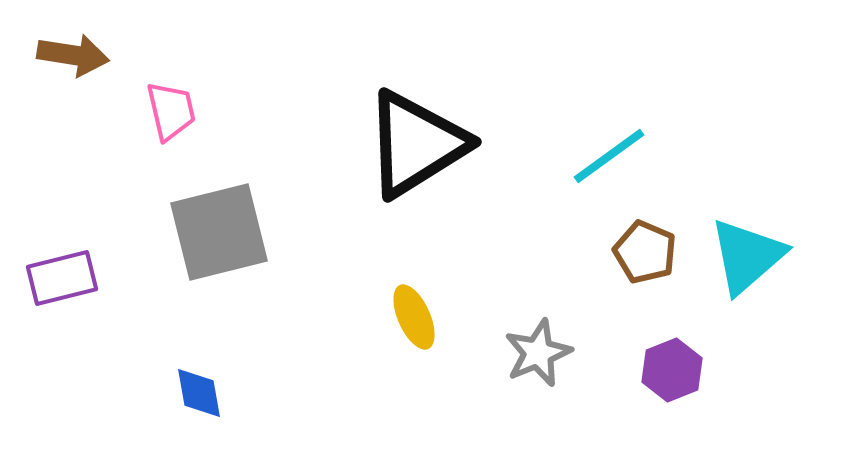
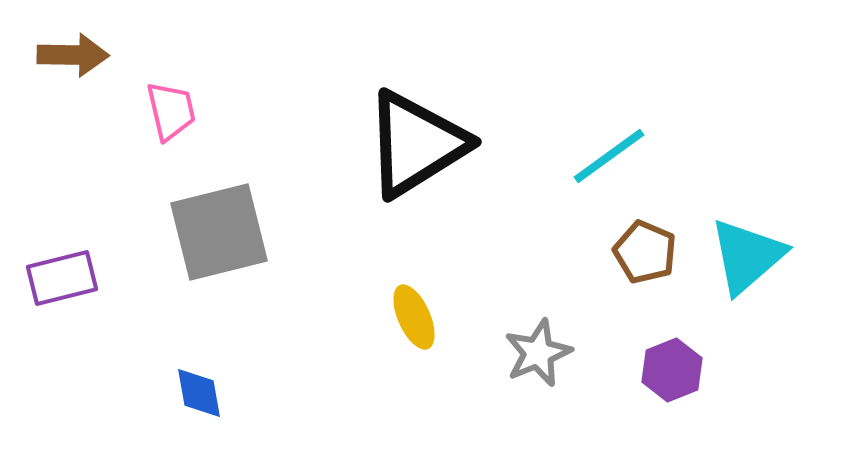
brown arrow: rotated 8 degrees counterclockwise
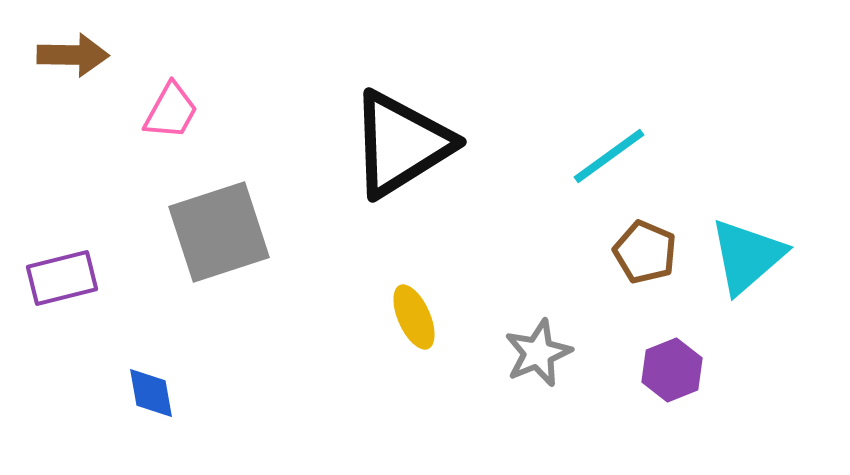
pink trapezoid: rotated 42 degrees clockwise
black triangle: moved 15 px left
gray square: rotated 4 degrees counterclockwise
blue diamond: moved 48 px left
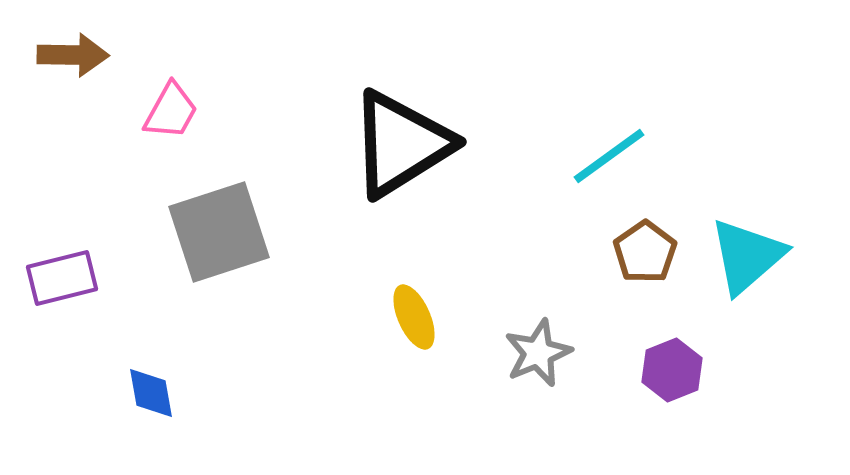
brown pentagon: rotated 14 degrees clockwise
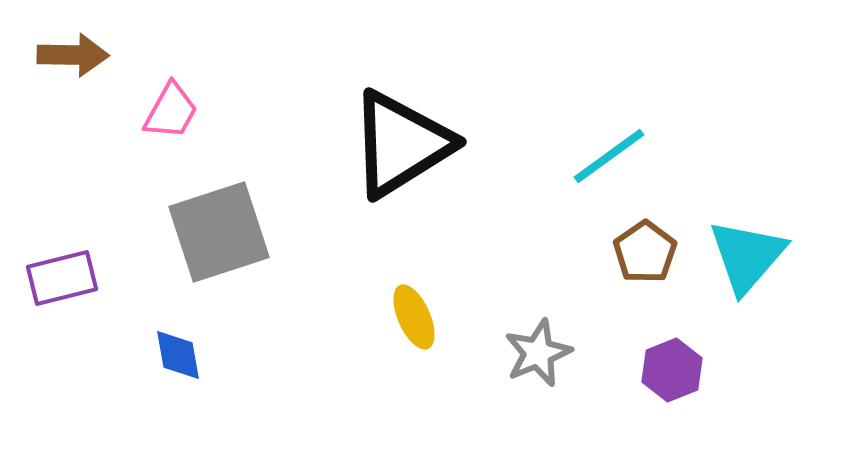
cyan triangle: rotated 8 degrees counterclockwise
blue diamond: moved 27 px right, 38 px up
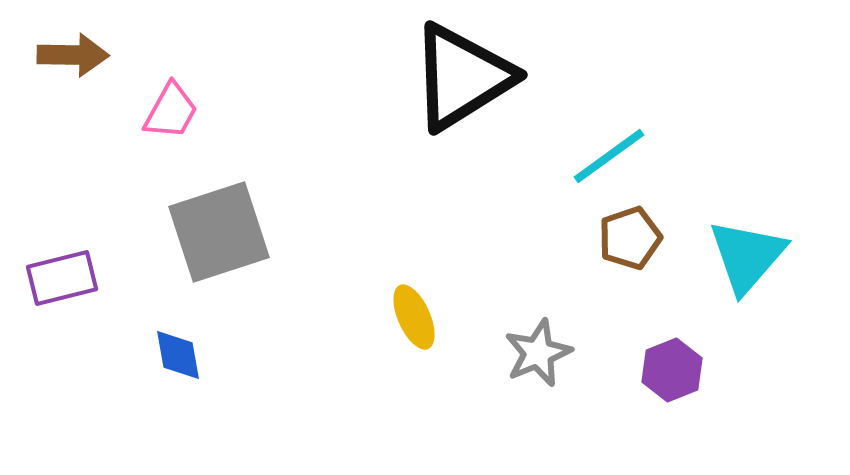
black triangle: moved 61 px right, 67 px up
brown pentagon: moved 15 px left, 14 px up; rotated 16 degrees clockwise
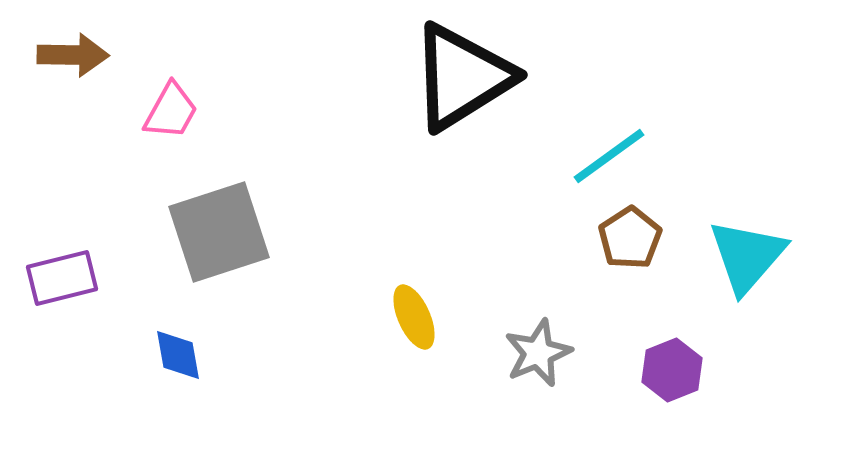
brown pentagon: rotated 14 degrees counterclockwise
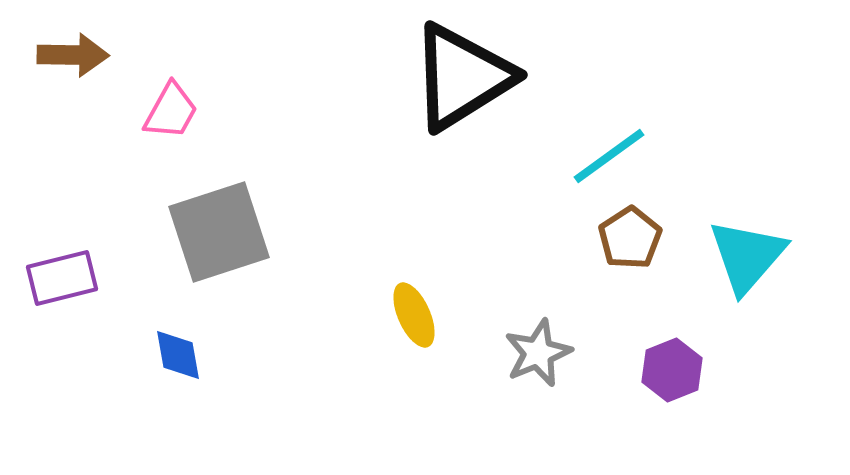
yellow ellipse: moved 2 px up
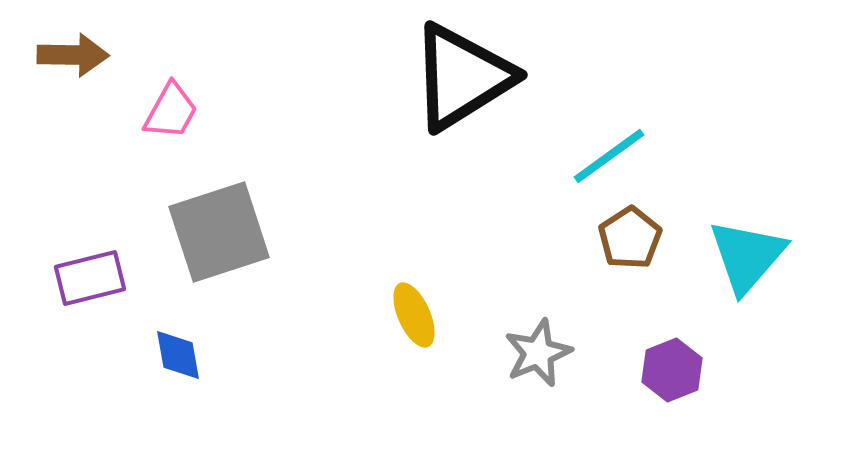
purple rectangle: moved 28 px right
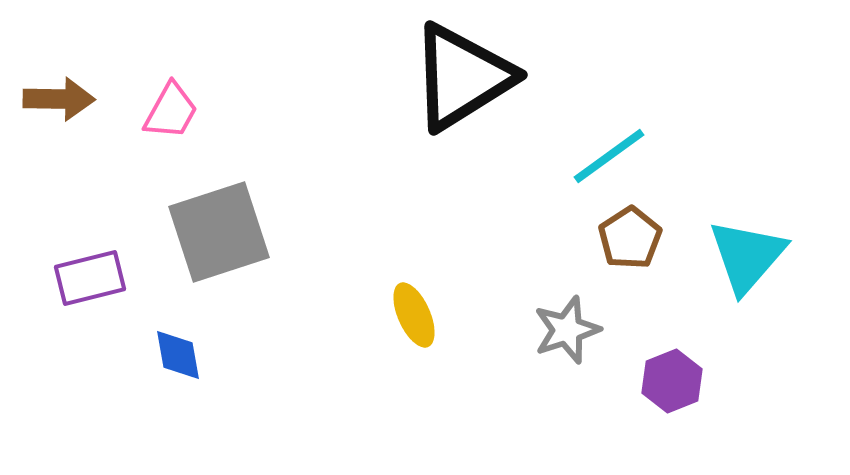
brown arrow: moved 14 px left, 44 px down
gray star: moved 29 px right, 23 px up; rotated 4 degrees clockwise
purple hexagon: moved 11 px down
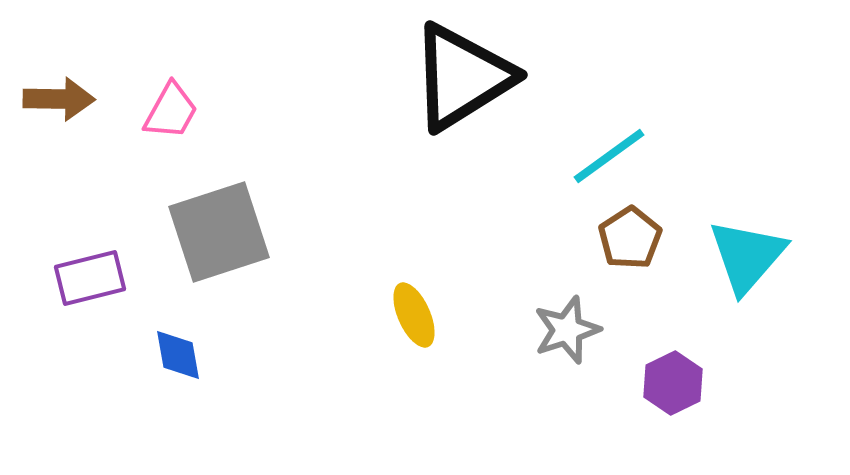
purple hexagon: moved 1 px right, 2 px down; rotated 4 degrees counterclockwise
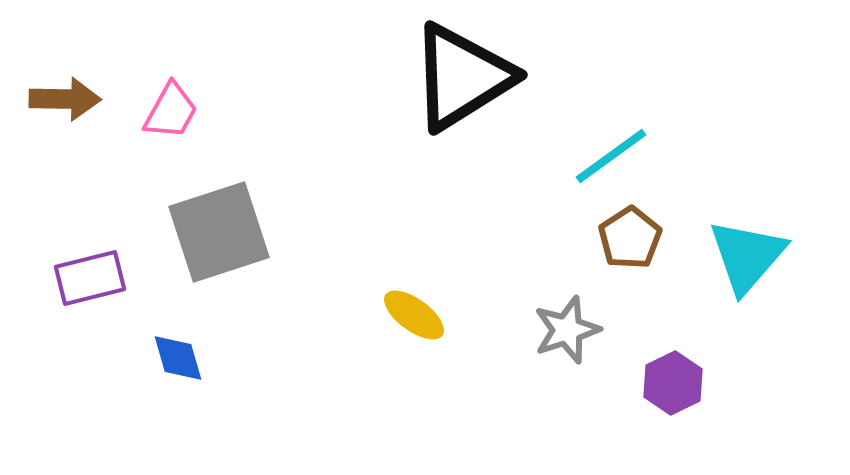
brown arrow: moved 6 px right
cyan line: moved 2 px right
yellow ellipse: rotated 30 degrees counterclockwise
blue diamond: moved 3 px down; rotated 6 degrees counterclockwise
